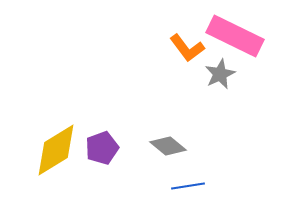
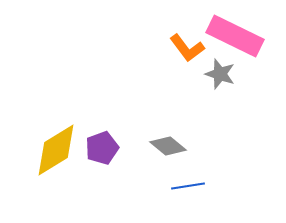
gray star: rotated 28 degrees counterclockwise
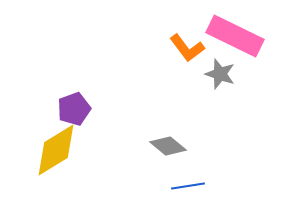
purple pentagon: moved 28 px left, 39 px up
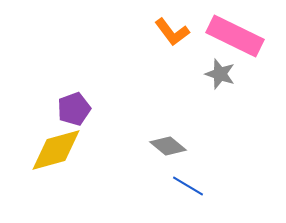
orange L-shape: moved 15 px left, 16 px up
yellow diamond: rotated 16 degrees clockwise
blue line: rotated 40 degrees clockwise
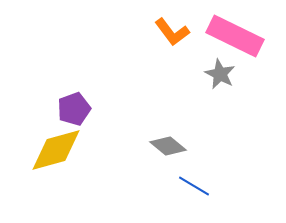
gray star: rotated 8 degrees clockwise
blue line: moved 6 px right
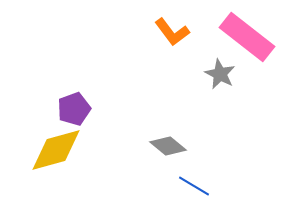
pink rectangle: moved 12 px right, 1 px down; rotated 12 degrees clockwise
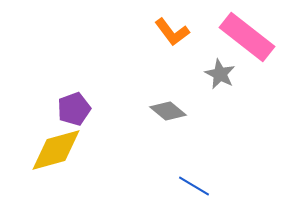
gray diamond: moved 35 px up
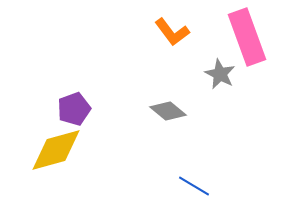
pink rectangle: rotated 32 degrees clockwise
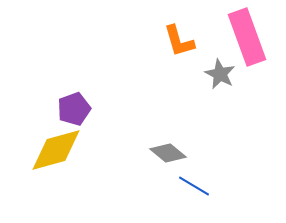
orange L-shape: moved 7 px right, 9 px down; rotated 21 degrees clockwise
gray diamond: moved 42 px down
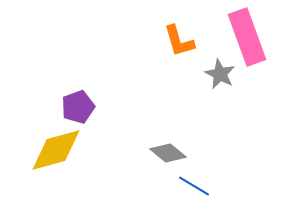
purple pentagon: moved 4 px right, 2 px up
